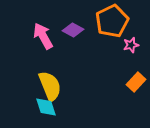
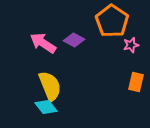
orange pentagon: rotated 12 degrees counterclockwise
purple diamond: moved 1 px right, 10 px down
pink arrow: moved 7 px down; rotated 28 degrees counterclockwise
orange rectangle: rotated 30 degrees counterclockwise
cyan diamond: rotated 20 degrees counterclockwise
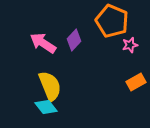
orange pentagon: rotated 12 degrees counterclockwise
purple diamond: rotated 75 degrees counterclockwise
pink star: moved 1 px left
orange rectangle: rotated 48 degrees clockwise
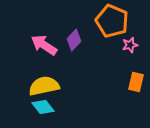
pink arrow: moved 1 px right, 2 px down
orange rectangle: rotated 48 degrees counterclockwise
yellow semicircle: moved 6 px left; rotated 80 degrees counterclockwise
cyan diamond: moved 3 px left
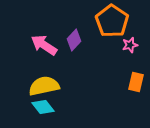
orange pentagon: rotated 12 degrees clockwise
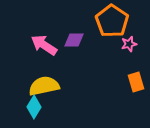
purple diamond: rotated 45 degrees clockwise
pink star: moved 1 px left, 1 px up
orange rectangle: rotated 30 degrees counterclockwise
cyan diamond: moved 9 px left; rotated 70 degrees clockwise
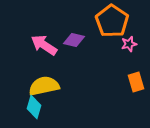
purple diamond: rotated 15 degrees clockwise
cyan diamond: rotated 15 degrees counterclockwise
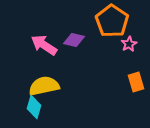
pink star: rotated 14 degrees counterclockwise
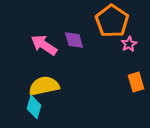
purple diamond: rotated 60 degrees clockwise
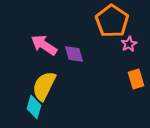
purple diamond: moved 14 px down
orange rectangle: moved 3 px up
yellow semicircle: rotated 52 degrees counterclockwise
